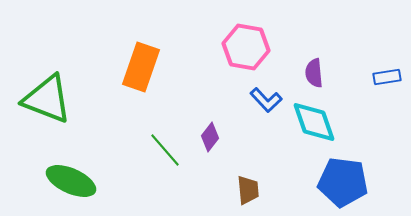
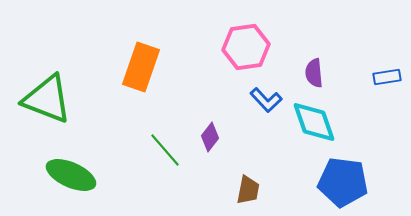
pink hexagon: rotated 18 degrees counterclockwise
green ellipse: moved 6 px up
brown trapezoid: rotated 16 degrees clockwise
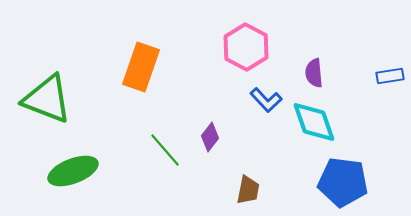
pink hexagon: rotated 24 degrees counterclockwise
blue rectangle: moved 3 px right, 1 px up
green ellipse: moved 2 px right, 4 px up; rotated 45 degrees counterclockwise
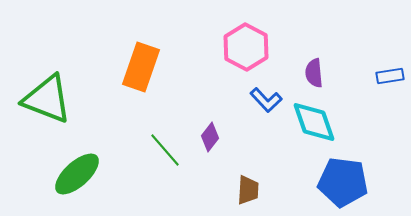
green ellipse: moved 4 px right, 3 px down; rotated 21 degrees counterclockwise
brown trapezoid: rotated 8 degrees counterclockwise
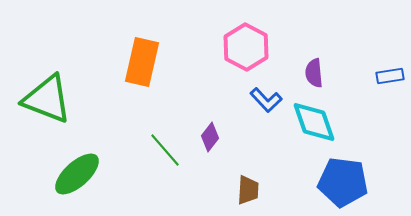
orange rectangle: moved 1 px right, 5 px up; rotated 6 degrees counterclockwise
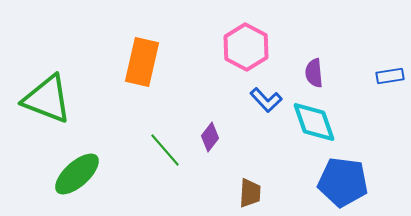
brown trapezoid: moved 2 px right, 3 px down
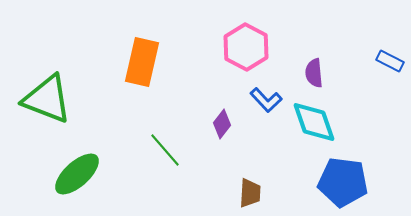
blue rectangle: moved 15 px up; rotated 36 degrees clockwise
purple diamond: moved 12 px right, 13 px up
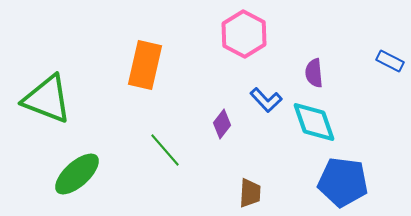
pink hexagon: moved 2 px left, 13 px up
orange rectangle: moved 3 px right, 3 px down
